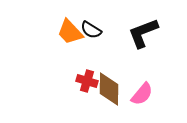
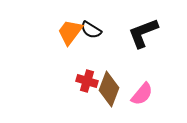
orange trapezoid: rotated 80 degrees clockwise
brown diamond: rotated 20 degrees clockwise
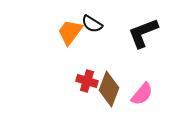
black semicircle: moved 1 px right, 6 px up
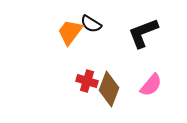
black semicircle: moved 1 px left
pink semicircle: moved 9 px right, 9 px up
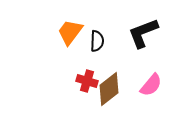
black semicircle: moved 6 px right, 17 px down; rotated 120 degrees counterclockwise
brown diamond: rotated 32 degrees clockwise
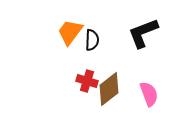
black semicircle: moved 5 px left, 1 px up
pink semicircle: moved 2 px left, 9 px down; rotated 60 degrees counterclockwise
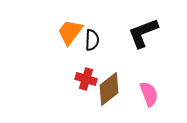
red cross: moved 1 px left, 2 px up
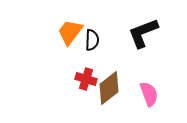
brown diamond: moved 1 px up
